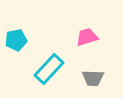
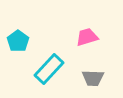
cyan pentagon: moved 2 px right, 1 px down; rotated 25 degrees counterclockwise
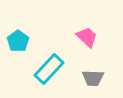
pink trapezoid: rotated 60 degrees clockwise
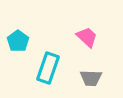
cyan rectangle: moved 1 px left, 1 px up; rotated 24 degrees counterclockwise
gray trapezoid: moved 2 px left
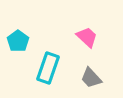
gray trapezoid: rotated 45 degrees clockwise
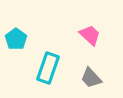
pink trapezoid: moved 3 px right, 2 px up
cyan pentagon: moved 2 px left, 2 px up
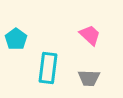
cyan rectangle: rotated 12 degrees counterclockwise
gray trapezoid: moved 2 px left; rotated 45 degrees counterclockwise
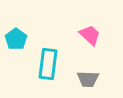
cyan rectangle: moved 4 px up
gray trapezoid: moved 1 px left, 1 px down
